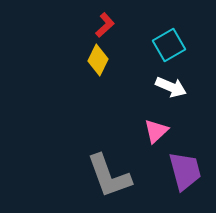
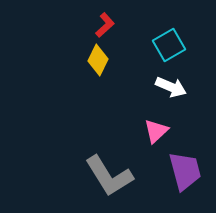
gray L-shape: rotated 12 degrees counterclockwise
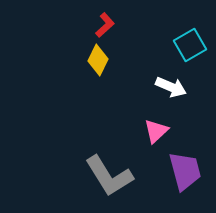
cyan square: moved 21 px right
